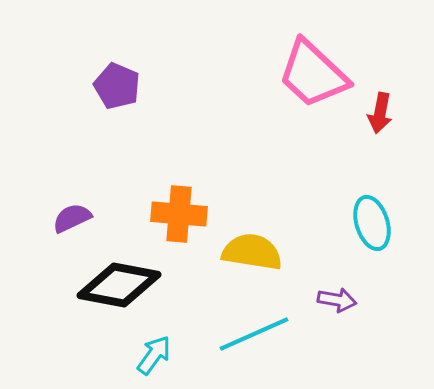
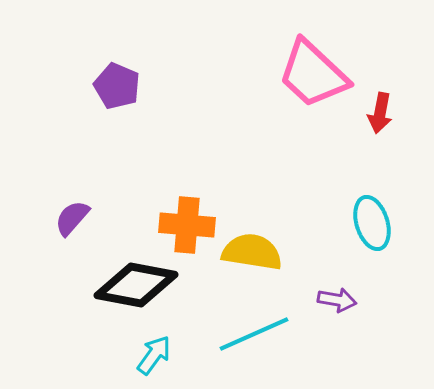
orange cross: moved 8 px right, 11 px down
purple semicircle: rotated 24 degrees counterclockwise
black diamond: moved 17 px right
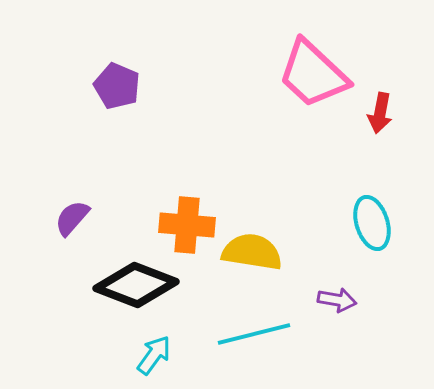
black diamond: rotated 10 degrees clockwise
cyan line: rotated 10 degrees clockwise
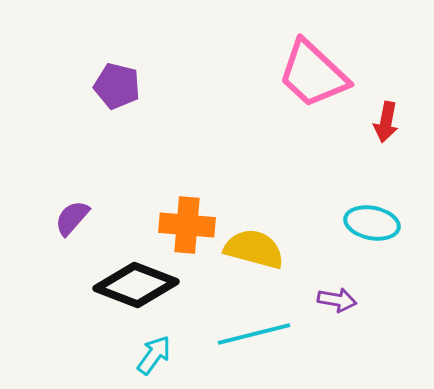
purple pentagon: rotated 9 degrees counterclockwise
red arrow: moved 6 px right, 9 px down
cyan ellipse: rotated 62 degrees counterclockwise
yellow semicircle: moved 2 px right, 3 px up; rotated 6 degrees clockwise
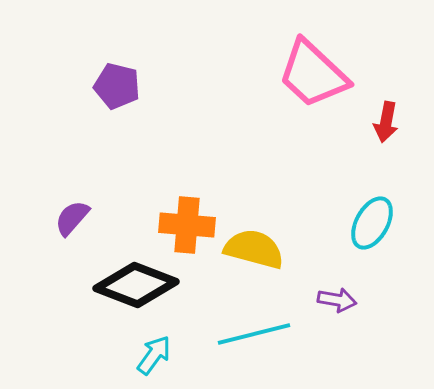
cyan ellipse: rotated 72 degrees counterclockwise
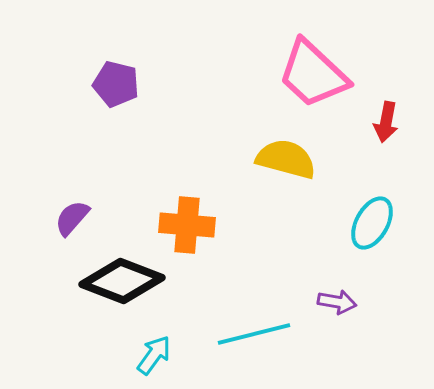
purple pentagon: moved 1 px left, 2 px up
yellow semicircle: moved 32 px right, 90 px up
black diamond: moved 14 px left, 4 px up
purple arrow: moved 2 px down
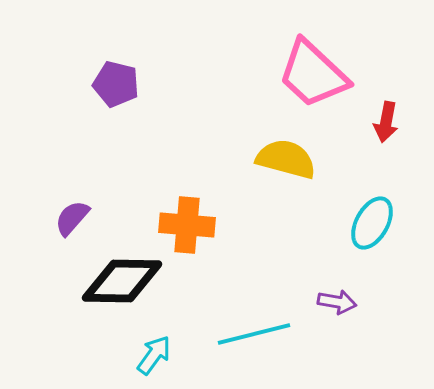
black diamond: rotated 20 degrees counterclockwise
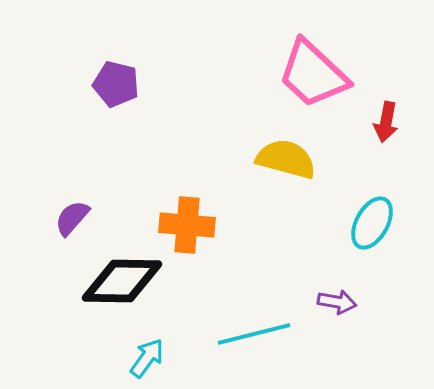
cyan arrow: moved 7 px left, 3 px down
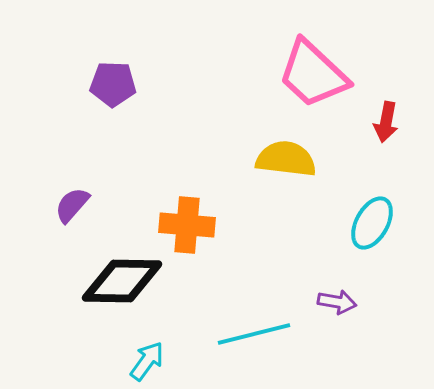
purple pentagon: moved 3 px left; rotated 12 degrees counterclockwise
yellow semicircle: rotated 8 degrees counterclockwise
purple semicircle: moved 13 px up
cyan arrow: moved 3 px down
